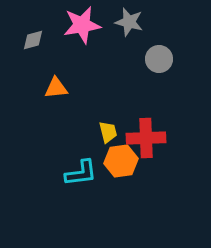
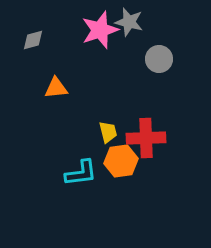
pink star: moved 18 px right, 5 px down; rotated 9 degrees counterclockwise
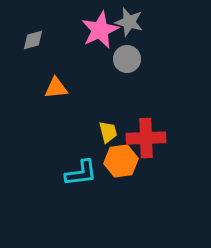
pink star: rotated 6 degrees counterclockwise
gray circle: moved 32 px left
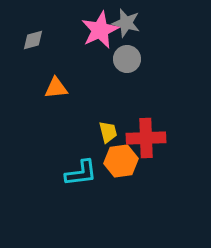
gray star: moved 3 px left, 1 px down
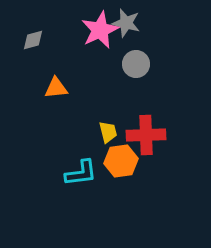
gray circle: moved 9 px right, 5 px down
red cross: moved 3 px up
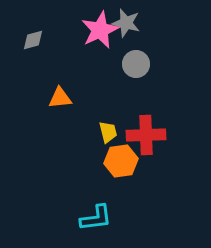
orange triangle: moved 4 px right, 10 px down
cyan L-shape: moved 15 px right, 45 px down
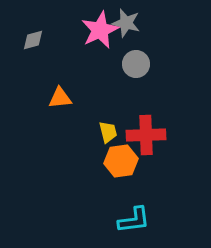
cyan L-shape: moved 38 px right, 2 px down
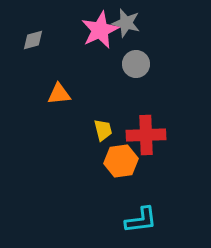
orange triangle: moved 1 px left, 4 px up
yellow trapezoid: moved 5 px left, 2 px up
cyan L-shape: moved 7 px right
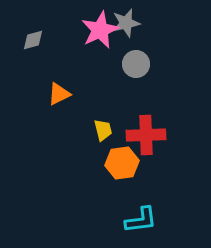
gray star: rotated 28 degrees counterclockwise
orange triangle: rotated 20 degrees counterclockwise
orange hexagon: moved 1 px right, 2 px down
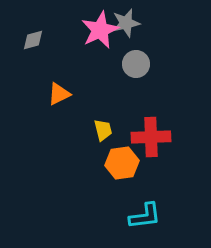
red cross: moved 5 px right, 2 px down
cyan L-shape: moved 4 px right, 4 px up
